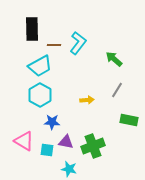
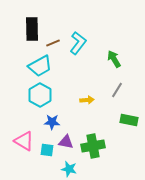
brown line: moved 1 px left, 2 px up; rotated 24 degrees counterclockwise
green arrow: rotated 18 degrees clockwise
green cross: rotated 10 degrees clockwise
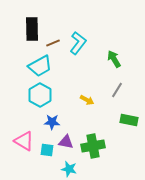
yellow arrow: rotated 32 degrees clockwise
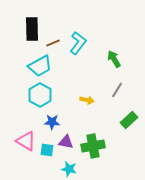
yellow arrow: rotated 16 degrees counterclockwise
green rectangle: rotated 54 degrees counterclockwise
pink triangle: moved 2 px right
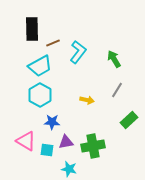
cyan L-shape: moved 9 px down
purple triangle: rotated 21 degrees counterclockwise
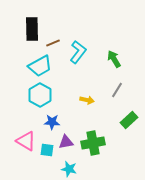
green cross: moved 3 px up
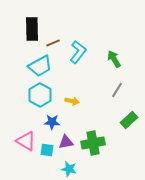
yellow arrow: moved 15 px left, 1 px down
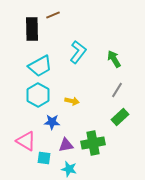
brown line: moved 28 px up
cyan hexagon: moved 2 px left
green rectangle: moved 9 px left, 3 px up
purple triangle: moved 3 px down
cyan square: moved 3 px left, 8 px down
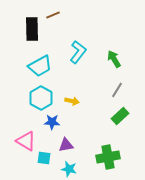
cyan hexagon: moved 3 px right, 3 px down
green rectangle: moved 1 px up
green cross: moved 15 px right, 14 px down
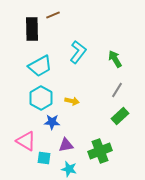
green arrow: moved 1 px right
green cross: moved 8 px left, 6 px up; rotated 10 degrees counterclockwise
